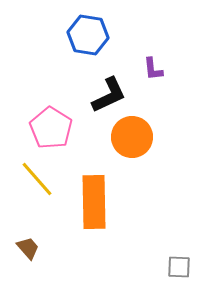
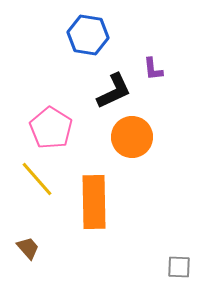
black L-shape: moved 5 px right, 4 px up
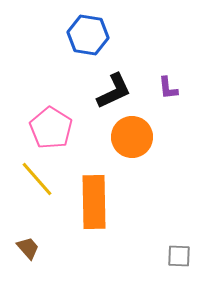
purple L-shape: moved 15 px right, 19 px down
gray square: moved 11 px up
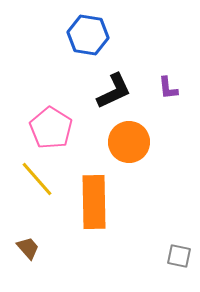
orange circle: moved 3 px left, 5 px down
gray square: rotated 10 degrees clockwise
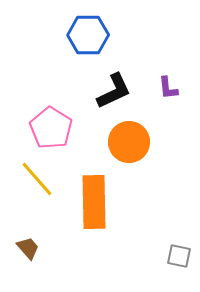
blue hexagon: rotated 9 degrees counterclockwise
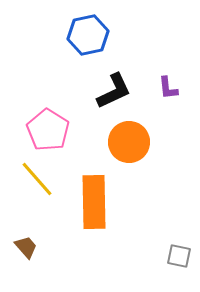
blue hexagon: rotated 12 degrees counterclockwise
pink pentagon: moved 3 px left, 2 px down
brown trapezoid: moved 2 px left, 1 px up
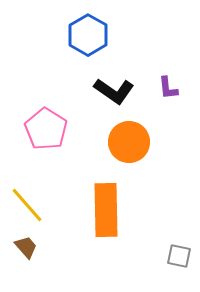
blue hexagon: rotated 18 degrees counterclockwise
black L-shape: rotated 60 degrees clockwise
pink pentagon: moved 2 px left, 1 px up
yellow line: moved 10 px left, 26 px down
orange rectangle: moved 12 px right, 8 px down
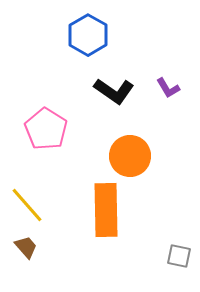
purple L-shape: rotated 25 degrees counterclockwise
orange circle: moved 1 px right, 14 px down
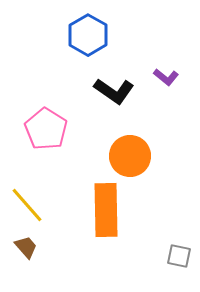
purple L-shape: moved 2 px left, 11 px up; rotated 20 degrees counterclockwise
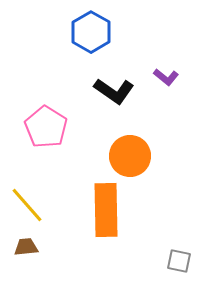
blue hexagon: moved 3 px right, 3 px up
pink pentagon: moved 2 px up
brown trapezoid: rotated 55 degrees counterclockwise
gray square: moved 5 px down
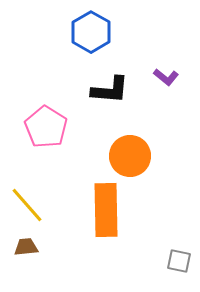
black L-shape: moved 4 px left, 1 px up; rotated 30 degrees counterclockwise
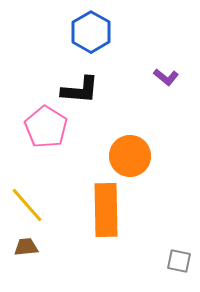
black L-shape: moved 30 px left
